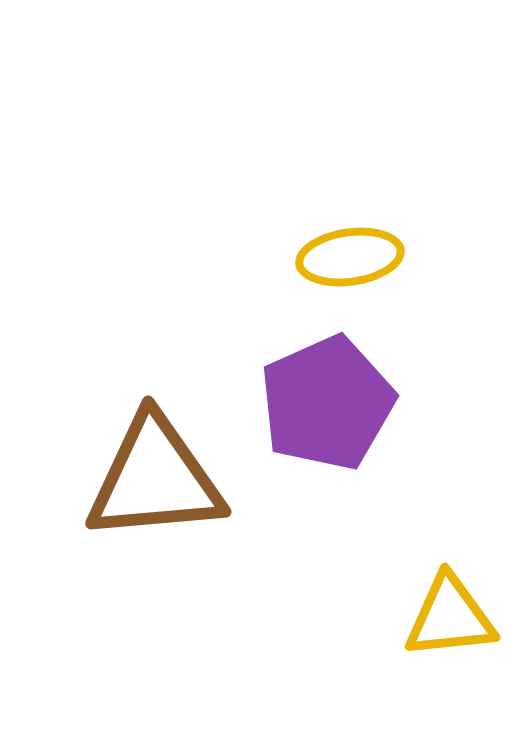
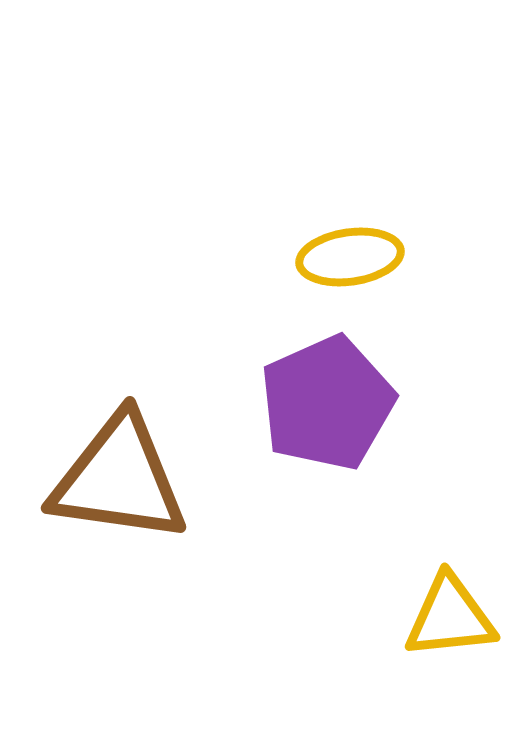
brown triangle: moved 36 px left; rotated 13 degrees clockwise
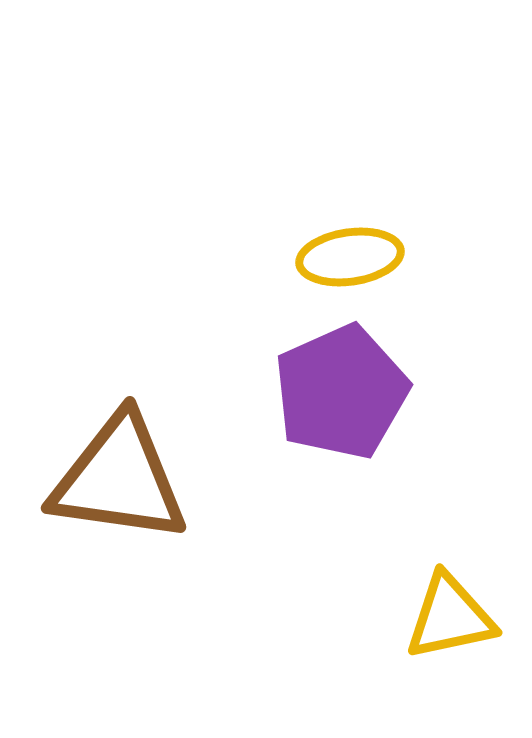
purple pentagon: moved 14 px right, 11 px up
yellow triangle: rotated 6 degrees counterclockwise
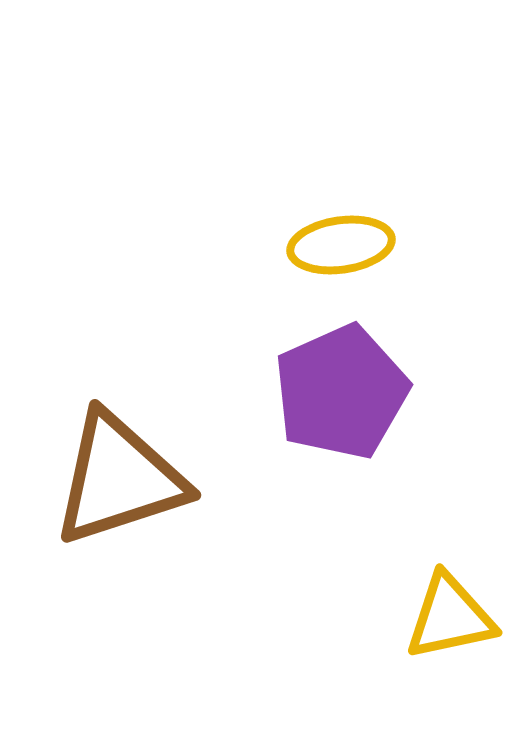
yellow ellipse: moved 9 px left, 12 px up
brown triangle: rotated 26 degrees counterclockwise
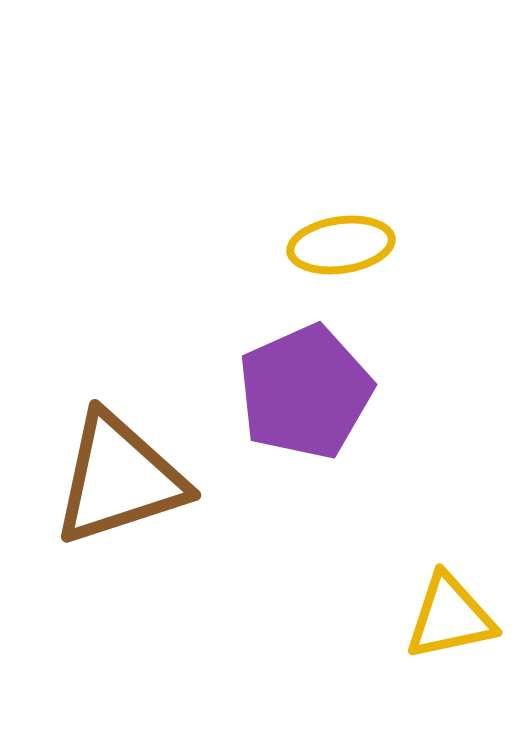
purple pentagon: moved 36 px left
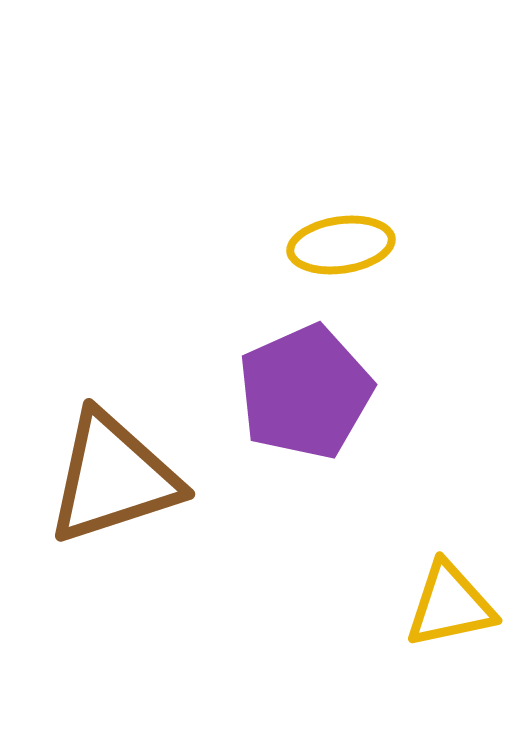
brown triangle: moved 6 px left, 1 px up
yellow triangle: moved 12 px up
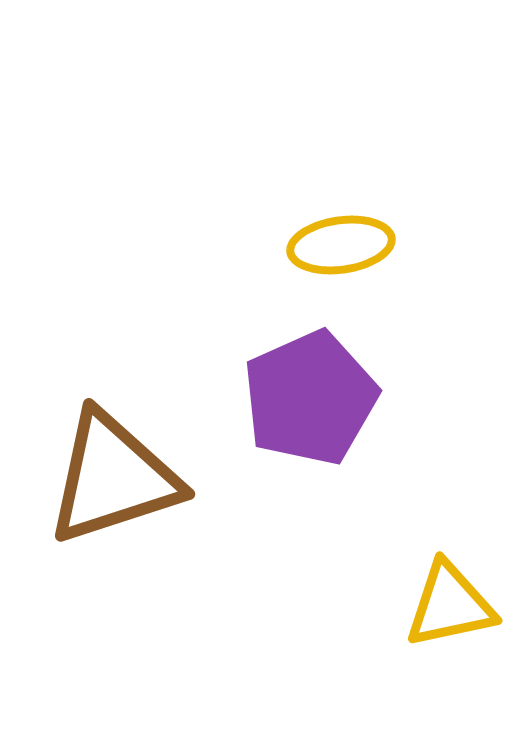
purple pentagon: moved 5 px right, 6 px down
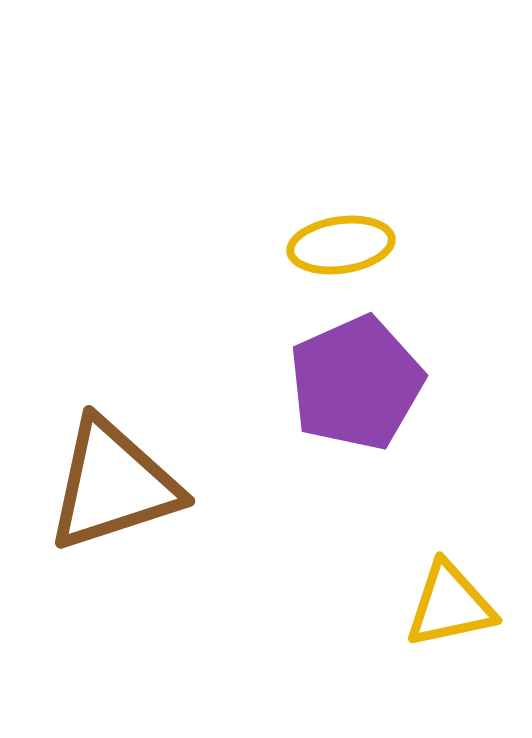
purple pentagon: moved 46 px right, 15 px up
brown triangle: moved 7 px down
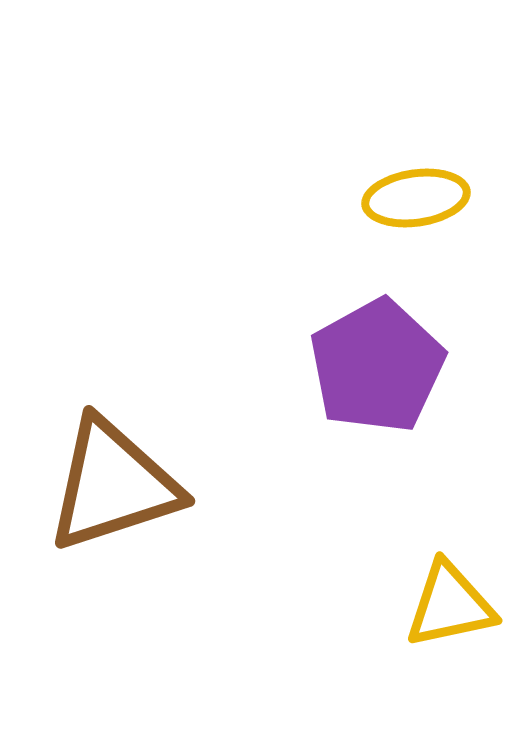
yellow ellipse: moved 75 px right, 47 px up
purple pentagon: moved 21 px right, 17 px up; rotated 5 degrees counterclockwise
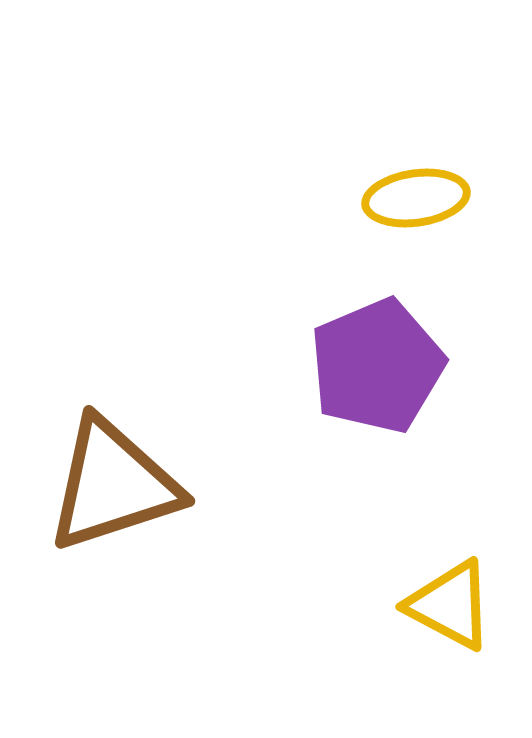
purple pentagon: rotated 6 degrees clockwise
yellow triangle: rotated 40 degrees clockwise
